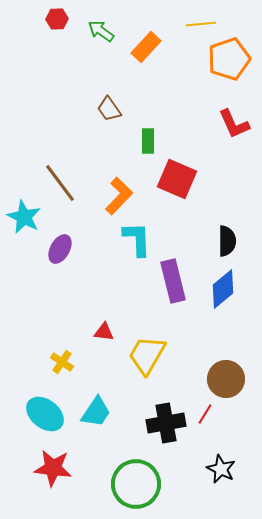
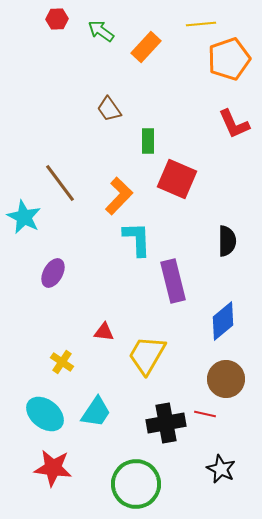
purple ellipse: moved 7 px left, 24 px down
blue diamond: moved 32 px down
red line: rotated 70 degrees clockwise
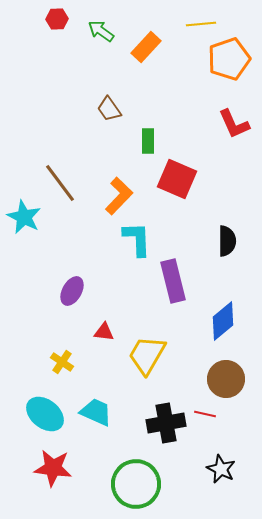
purple ellipse: moved 19 px right, 18 px down
cyan trapezoid: rotated 100 degrees counterclockwise
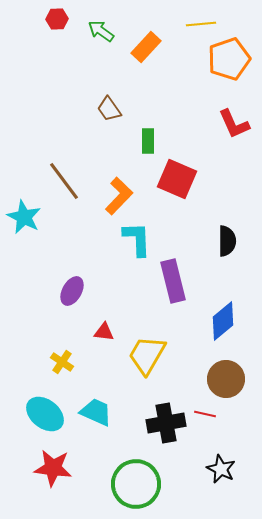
brown line: moved 4 px right, 2 px up
